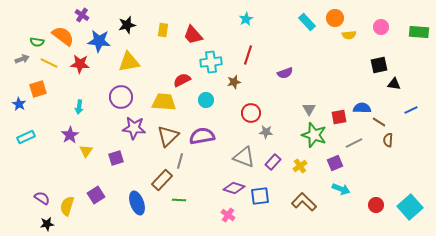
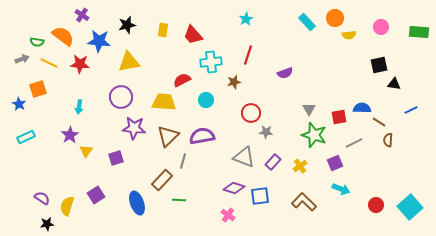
gray line at (180, 161): moved 3 px right
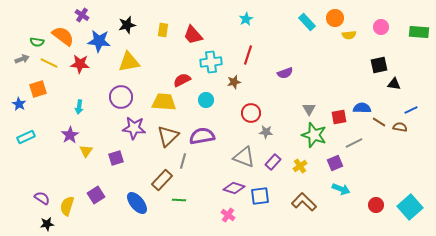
brown semicircle at (388, 140): moved 12 px right, 13 px up; rotated 96 degrees clockwise
blue ellipse at (137, 203): rotated 20 degrees counterclockwise
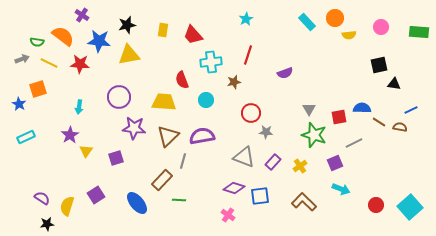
yellow triangle at (129, 62): moved 7 px up
red semicircle at (182, 80): rotated 84 degrees counterclockwise
purple circle at (121, 97): moved 2 px left
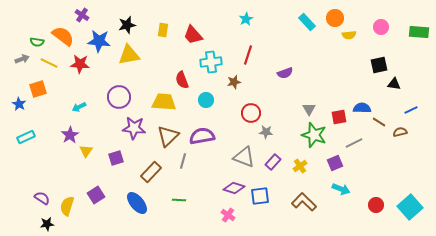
cyan arrow at (79, 107): rotated 56 degrees clockwise
brown semicircle at (400, 127): moved 5 px down; rotated 24 degrees counterclockwise
brown rectangle at (162, 180): moved 11 px left, 8 px up
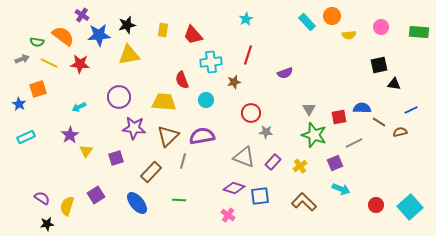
orange circle at (335, 18): moved 3 px left, 2 px up
blue star at (99, 41): moved 6 px up; rotated 10 degrees counterclockwise
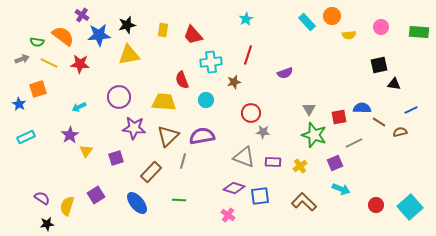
gray star at (266, 132): moved 3 px left
purple rectangle at (273, 162): rotated 49 degrees clockwise
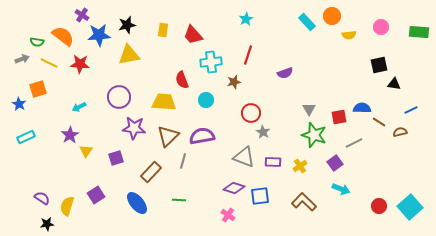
gray star at (263, 132): rotated 24 degrees clockwise
purple square at (335, 163): rotated 14 degrees counterclockwise
red circle at (376, 205): moved 3 px right, 1 px down
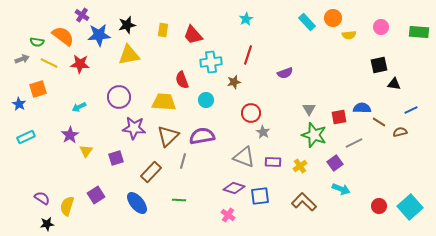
orange circle at (332, 16): moved 1 px right, 2 px down
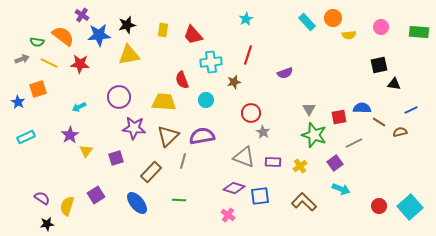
blue star at (19, 104): moved 1 px left, 2 px up
